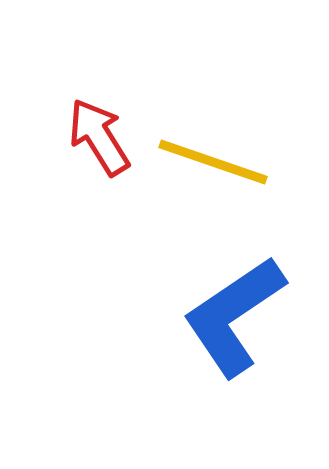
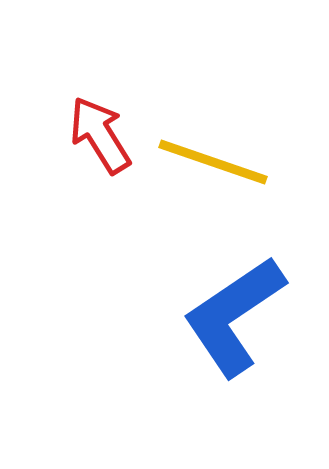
red arrow: moved 1 px right, 2 px up
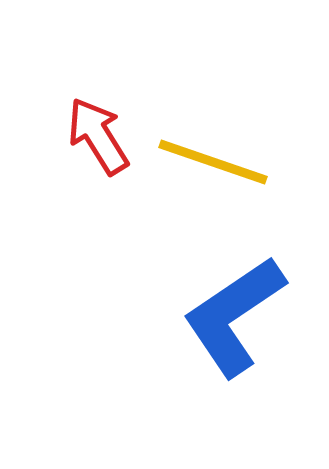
red arrow: moved 2 px left, 1 px down
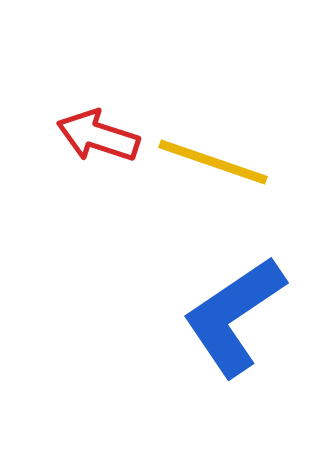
red arrow: rotated 40 degrees counterclockwise
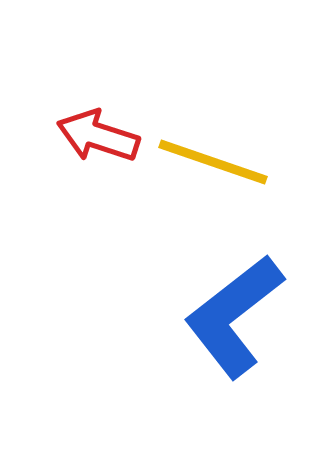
blue L-shape: rotated 4 degrees counterclockwise
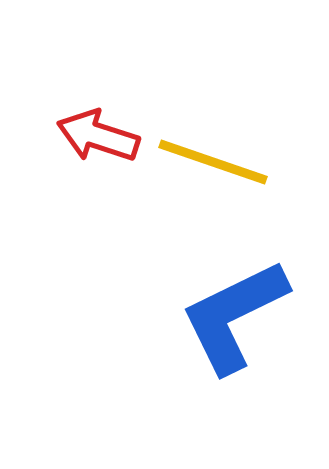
blue L-shape: rotated 12 degrees clockwise
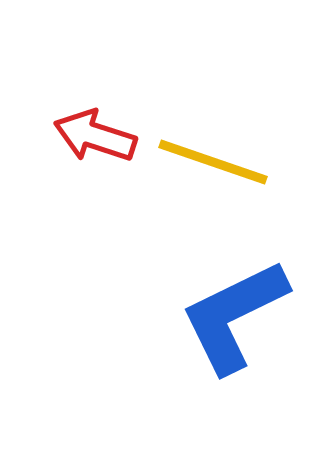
red arrow: moved 3 px left
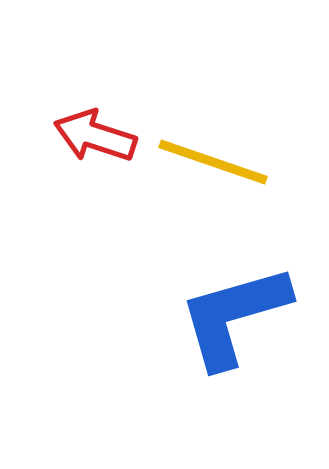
blue L-shape: rotated 10 degrees clockwise
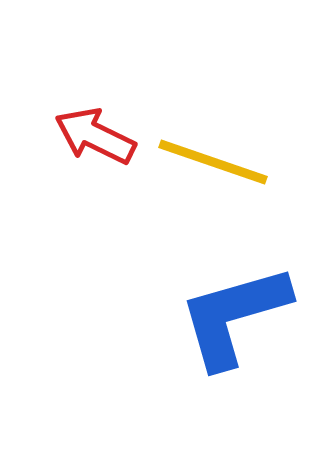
red arrow: rotated 8 degrees clockwise
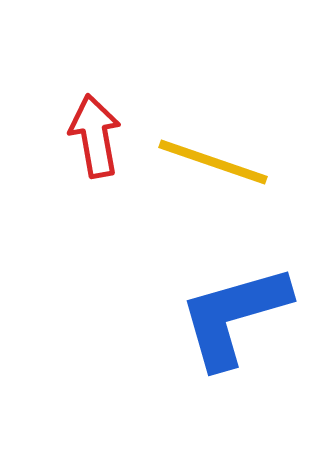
red arrow: rotated 54 degrees clockwise
